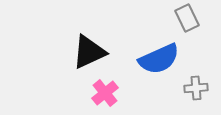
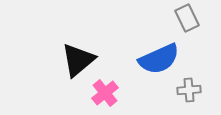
black triangle: moved 11 px left, 8 px down; rotated 15 degrees counterclockwise
gray cross: moved 7 px left, 2 px down
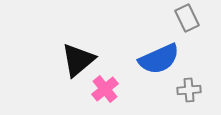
pink cross: moved 4 px up
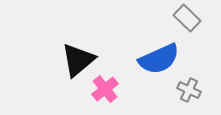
gray rectangle: rotated 20 degrees counterclockwise
gray cross: rotated 30 degrees clockwise
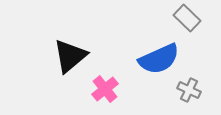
black triangle: moved 8 px left, 4 px up
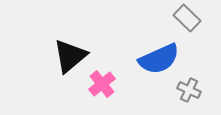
pink cross: moved 3 px left, 5 px up
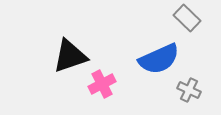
black triangle: rotated 21 degrees clockwise
pink cross: rotated 12 degrees clockwise
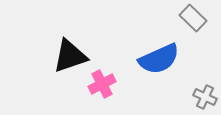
gray rectangle: moved 6 px right
gray cross: moved 16 px right, 7 px down
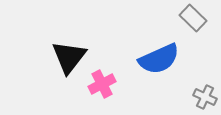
black triangle: moved 1 px left, 1 px down; rotated 33 degrees counterclockwise
